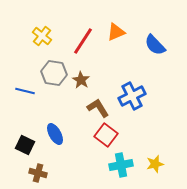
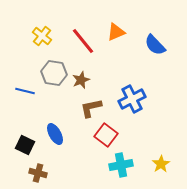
red line: rotated 72 degrees counterclockwise
brown star: rotated 18 degrees clockwise
blue cross: moved 3 px down
brown L-shape: moved 7 px left; rotated 70 degrees counterclockwise
yellow star: moved 6 px right; rotated 18 degrees counterclockwise
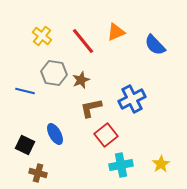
red square: rotated 15 degrees clockwise
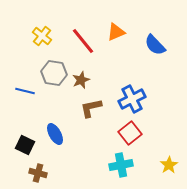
red square: moved 24 px right, 2 px up
yellow star: moved 8 px right, 1 px down
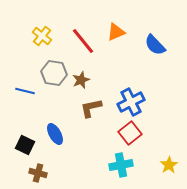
blue cross: moved 1 px left, 3 px down
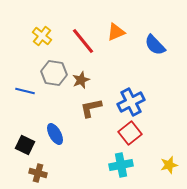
yellow star: rotated 18 degrees clockwise
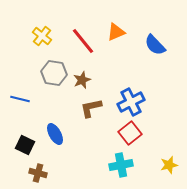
brown star: moved 1 px right
blue line: moved 5 px left, 8 px down
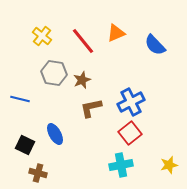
orange triangle: moved 1 px down
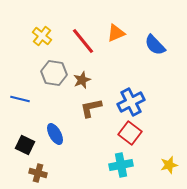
red square: rotated 15 degrees counterclockwise
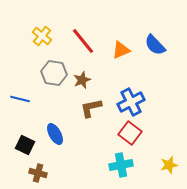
orange triangle: moved 5 px right, 17 px down
